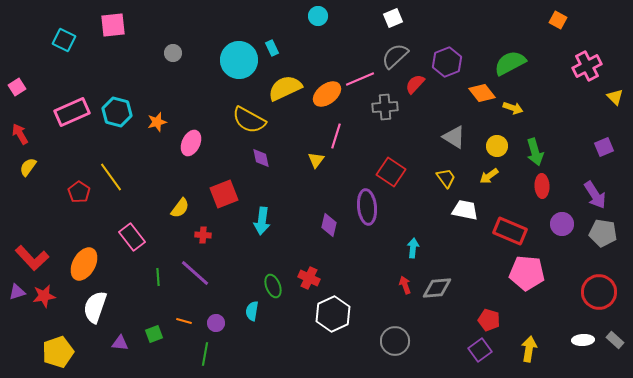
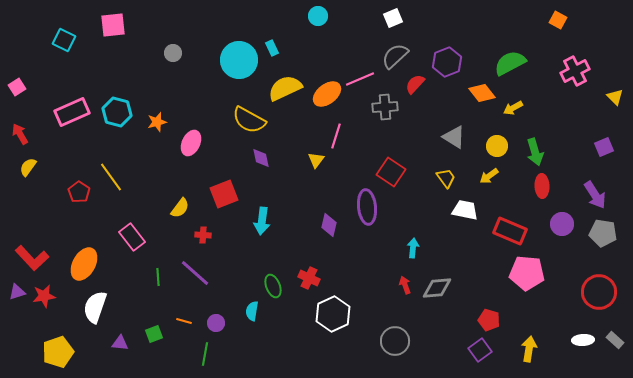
pink cross at (587, 66): moved 12 px left, 5 px down
yellow arrow at (513, 108): rotated 132 degrees clockwise
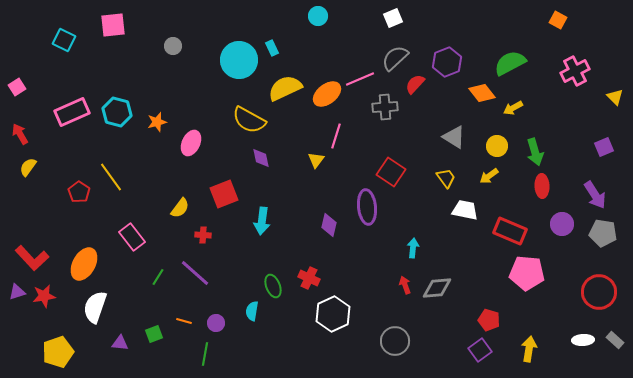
gray circle at (173, 53): moved 7 px up
gray semicircle at (395, 56): moved 2 px down
green line at (158, 277): rotated 36 degrees clockwise
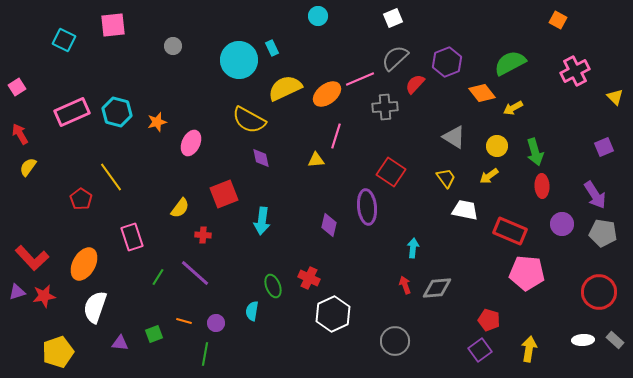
yellow triangle at (316, 160): rotated 48 degrees clockwise
red pentagon at (79, 192): moved 2 px right, 7 px down
pink rectangle at (132, 237): rotated 20 degrees clockwise
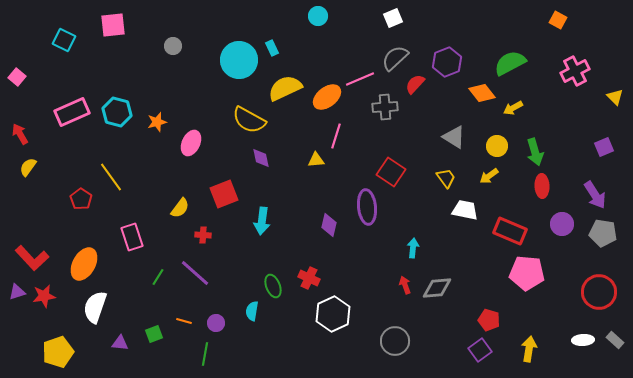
pink square at (17, 87): moved 10 px up; rotated 18 degrees counterclockwise
orange ellipse at (327, 94): moved 3 px down
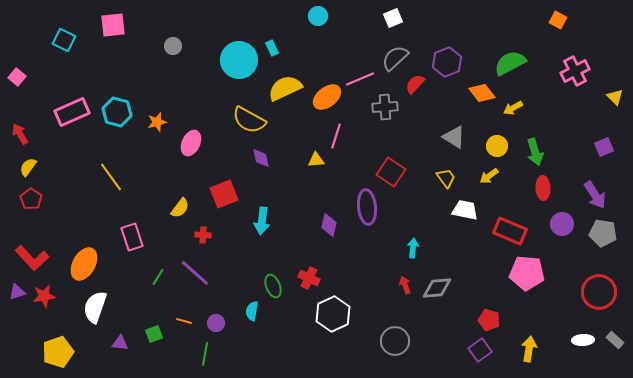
red ellipse at (542, 186): moved 1 px right, 2 px down
red pentagon at (81, 199): moved 50 px left
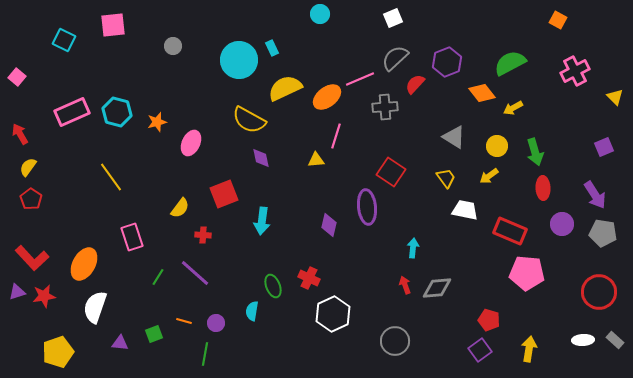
cyan circle at (318, 16): moved 2 px right, 2 px up
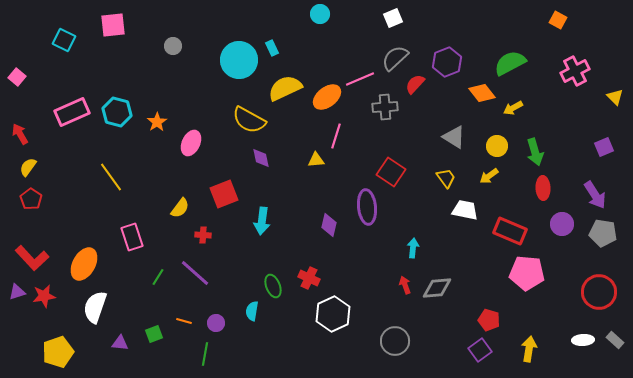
orange star at (157, 122): rotated 18 degrees counterclockwise
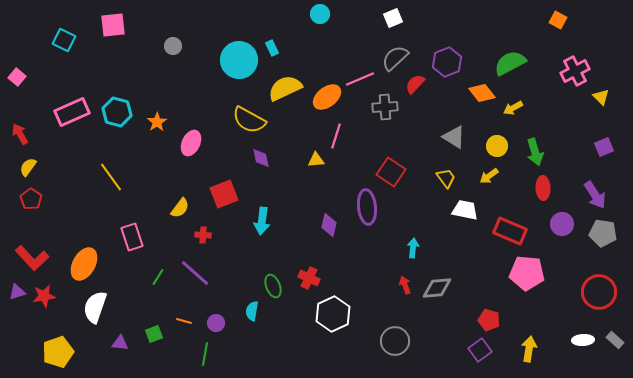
yellow triangle at (615, 97): moved 14 px left
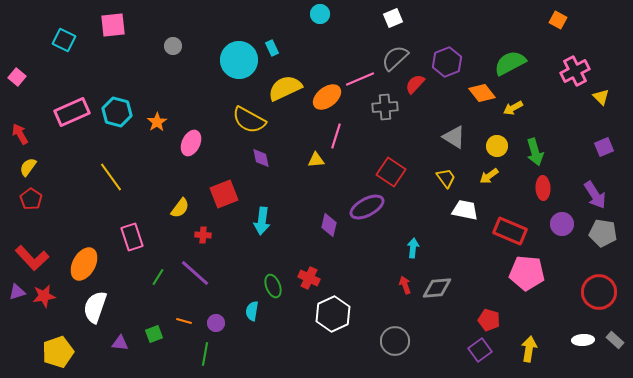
purple ellipse at (367, 207): rotated 68 degrees clockwise
